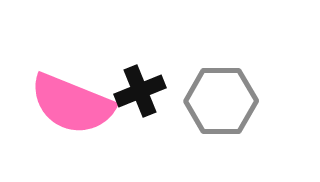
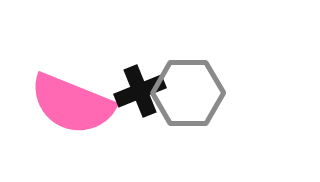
gray hexagon: moved 33 px left, 8 px up
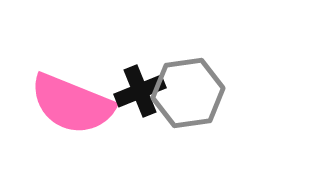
gray hexagon: rotated 8 degrees counterclockwise
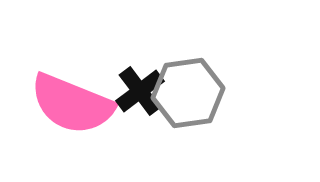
black cross: rotated 15 degrees counterclockwise
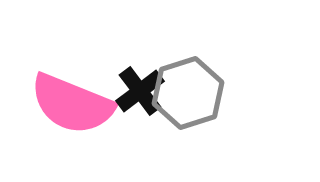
gray hexagon: rotated 10 degrees counterclockwise
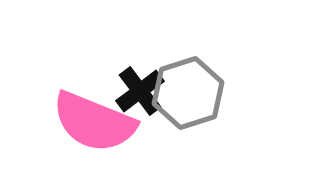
pink semicircle: moved 22 px right, 18 px down
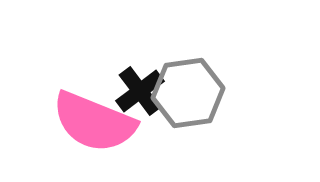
gray hexagon: rotated 10 degrees clockwise
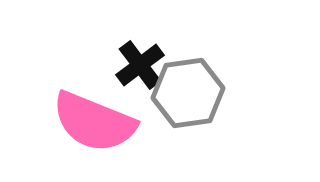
black cross: moved 26 px up
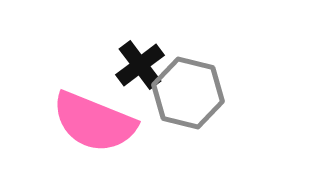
gray hexagon: rotated 22 degrees clockwise
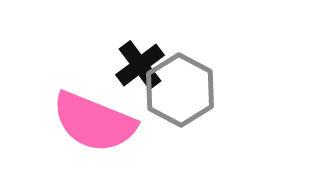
gray hexagon: moved 8 px left, 3 px up; rotated 14 degrees clockwise
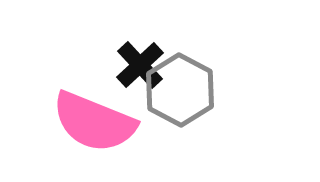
black cross: rotated 6 degrees counterclockwise
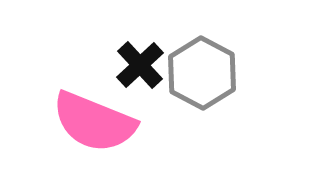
gray hexagon: moved 22 px right, 17 px up
